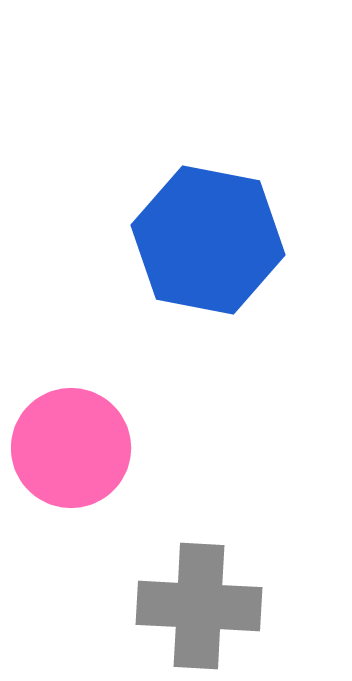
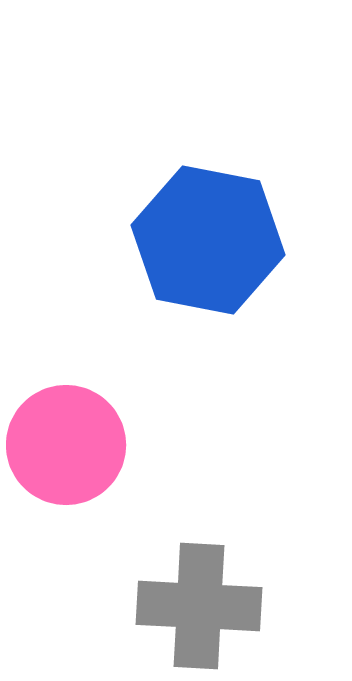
pink circle: moved 5 px left, 3 px up
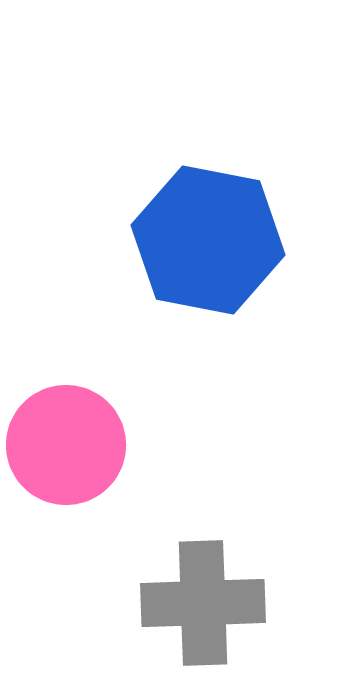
gray cross: moved 4 px right, 3 px up; rotated 5 degrees counterclockwise
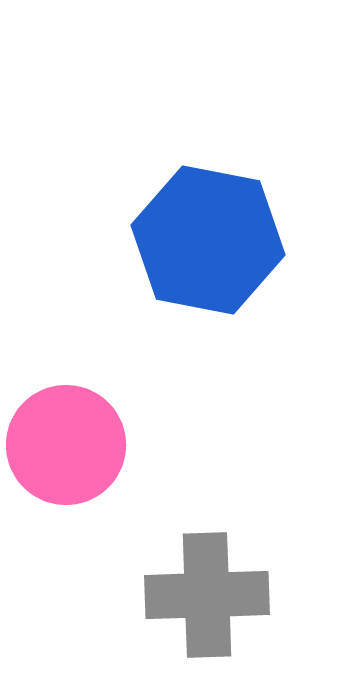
gray cross: moved 4 px right, 8 px up
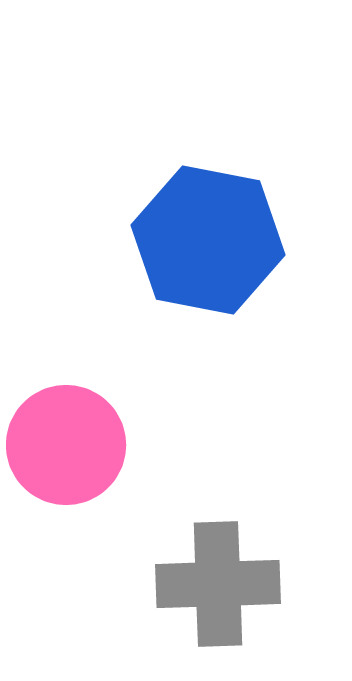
gray cross: moved 11 px right, 11 px up
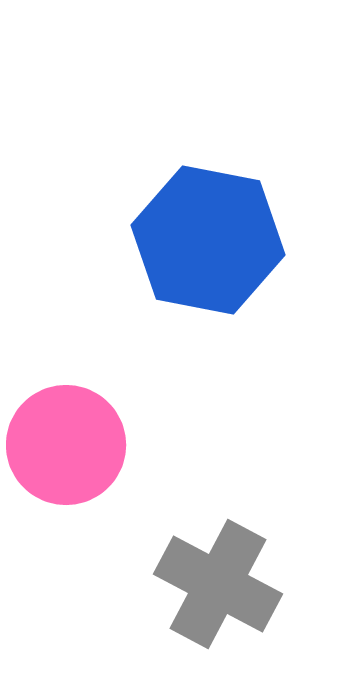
gray cross: rotated 30 degrees clockwise
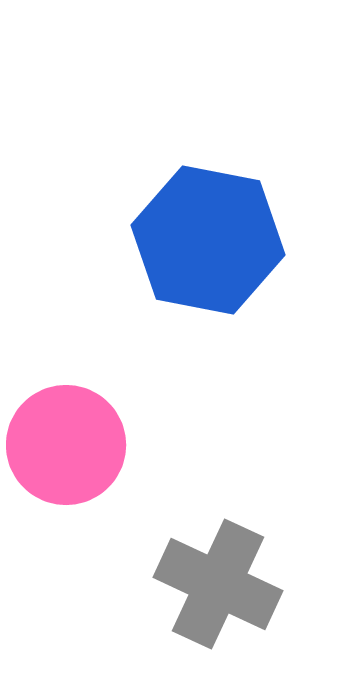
gray cross: rotated 3 degrees counterclockwise
